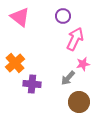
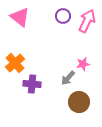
pink arrow: moved 12 px right, 18 px up
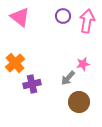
pink arrow: rotated 15 degrees counterclockwise
purple cross: rotated 18 degrees counterclockwise
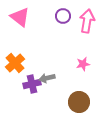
gray arrow: moved 21 px left; rotated 35 degrees clockwise
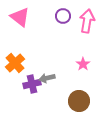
pink star: rotated 24 degrees counterclockwise
brown circle: moved 1 px up
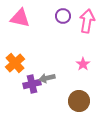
pink triangle: moved 1 px down; rotated 25 degrees counterclockwise
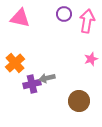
purple circle: moved 1 px right, 2 px up
pink star: moved 8 px right, 5 px up; rotated 16 degrees clockwise
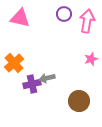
orange cross: moved 1 px left
